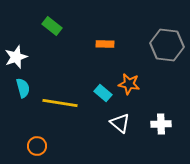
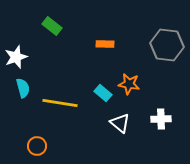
white cross: moved 5 px up
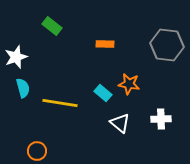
orange circle: moved 5 px down
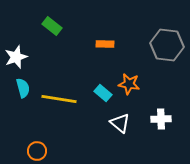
yellow line: moved 1 px left, 4 px up
